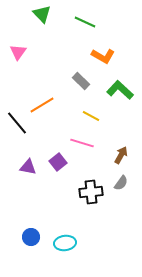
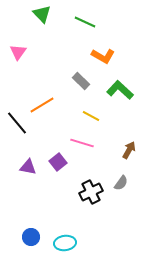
brown arrow: moved 8 px right, 5 px up
black cross: rotated 20 degrees counterclockwise
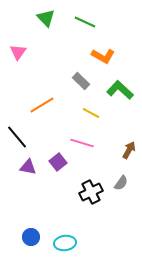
green triangle: moved 4 px right, 4 px down
yellow line: moved 3 px up
black line: moved 14 px down
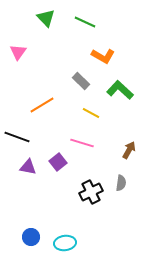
black line: rotated 30 degrees counterclockwise
gray semicircle: rotated 28 degrees counterclockwise
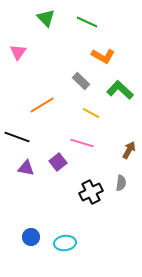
green line: moved 2 px right
purple triangle: moved 2 px left, 1 px down
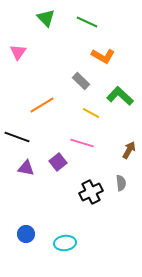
green L-shape: moved 6 px down
gray semicircle: rotated 14 degrees counterclockwise
blue circle: moved 5 px left, 3 px up
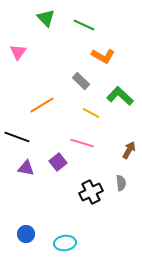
green line: moved 3 px left, 3 px down
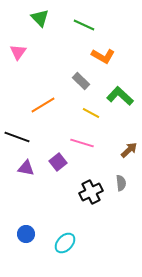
green triangle: moved 6 px left
orange line: moved 1 px right
brown arrow: rotated 18 degrees clockwise
cyan ellipse: rotated 40 degrees counterclockwise
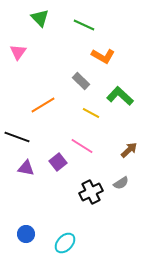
pink line: moved 3 px down; rotated 15 degrees clockwise
gray semicircle: rotated 63 degrees clockwise
